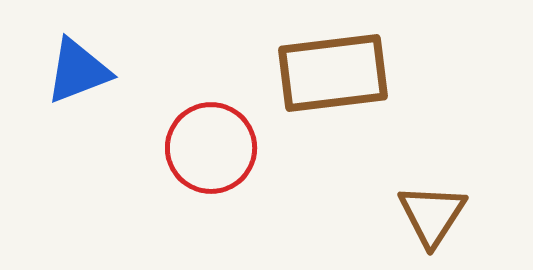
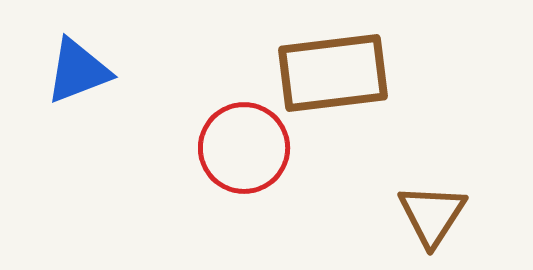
red circle: moved 33 px right
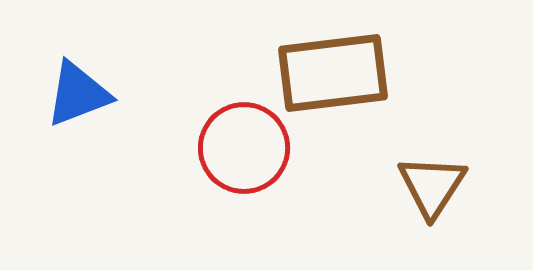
blue triangle: moved 23 px down
brown triangle: moved 29 px up
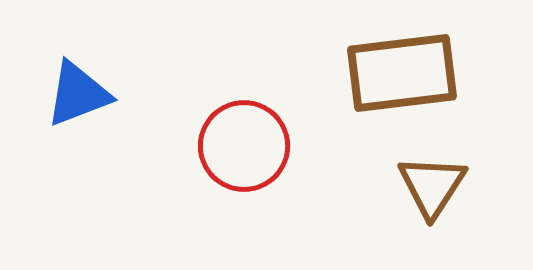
brown rectangle: moved 69 px right
red circle: moved 2 px up
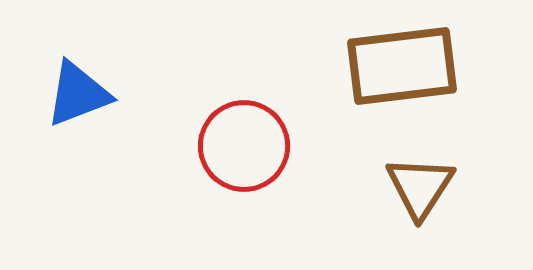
brown rectangle: moved 7 px up
brown triangle: moved 12 px left, 1 px down
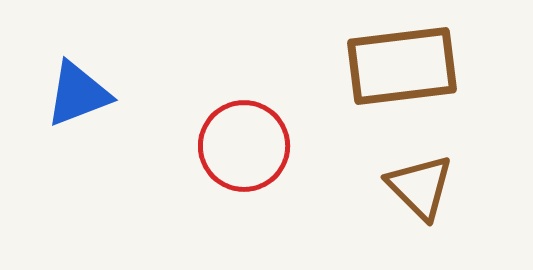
brown triangle: rotated 18 degrees counterclockwise
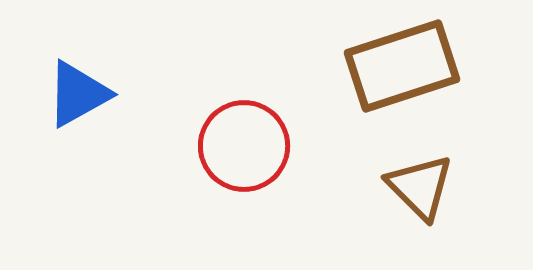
brown rectangle: rotated 11 degrees counterclockwise
blue triangle: rotated 8 degrees counterclockwise
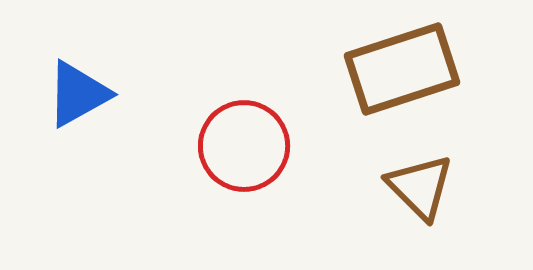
brown rectangle: moved 3 px down
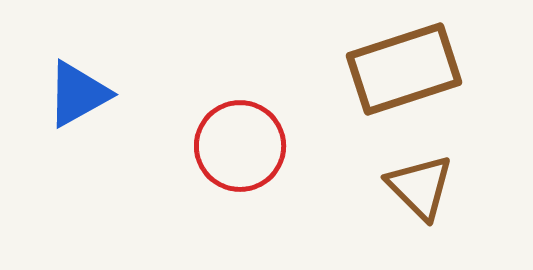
brown rectangle: moved 2 px right
red circle: moved 4 px left
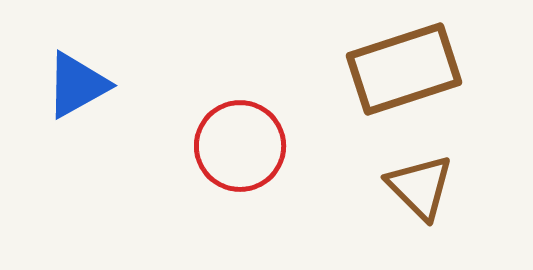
blue triangle: moved 1 px left, 9 px up
